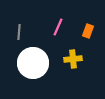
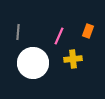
pink line: moved 1 px right, 9 px down
gray line: moved 1 px left
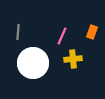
orange rectangle: moved 4 px right, 1 px down
pink line: moved 3 px right
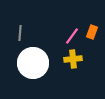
gray line: moved 2 px right, 1 px down
pink line: moved 10 px right; rotated 12 degrees clockwise
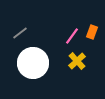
gray line: rotated 49 degrees clockwise
yellow cross: moved 4 px right, 2 px down; rotated 36 degrees counterclockwise
